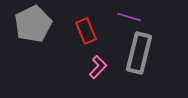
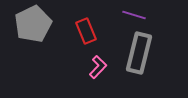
purple line: moved 5 px right, 2 px up
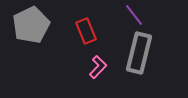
purple line: rotated 35 degrees clockwise
gray pentagon: moved 2 px left, 1 px down
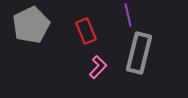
purple line: moved 6 px left; rotated 25 degrees clockwise
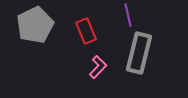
gray pentagon: moved 4 px right
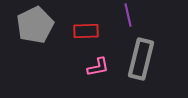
red rectangle: rotated 70 degrees counterclockwise
gray rectangle: moved 2 px right, 6 px down
pink L-shape: rotated 35 degrees clockwise
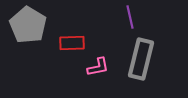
purple line: moved 2 px right, 2 px down
gray pentagon: moved 7 px left; rotated 15 degrees counterclockwise
red rectangle: moved 14 px left, 12 px down
